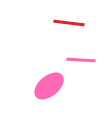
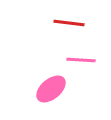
pink ellipse: moved 2 px right, 3 px down
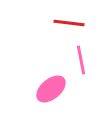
pink line: rotated 76 degrees clockwise
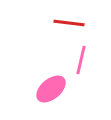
pink line: rotated 24 degrees clockwise
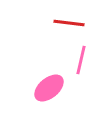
pink ellipse: moved 2 px left, 1 px up
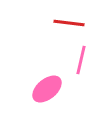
pink ellipse: moved 2 px left, 1 px down
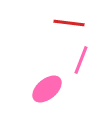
pink line: rotated 8 degrees clockwise
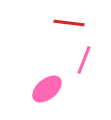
pink line: moved 3 px right
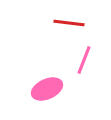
pink ellipse: rotated 16 degrees clockwise
